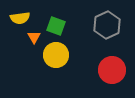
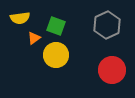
orange triangle: moved 1 px down; rotated 24 degrees clockwise
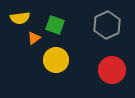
green square: moved 1 px left, 1 px up
yellow circle: moved 5 px down
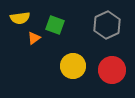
yellow circle: moved 17 px right, 6 px down
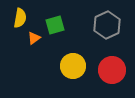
yellow semicircle: rotated 72 degrees counterclockwise
green square: rotated 36 degrees counterclockwise
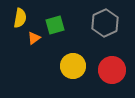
gray hexagon: moved 2 px left, 2 px up
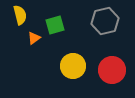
yellow semicircle: moved 3 px up; rotated 24 degrees counterclockwise
gray hexagon: moved 2 px up; rotated 12 degrees clockwise
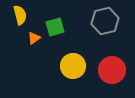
green square: moved 2 px down
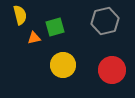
orange triangle: rotated 24 degrees clockwise
yellow circle: moved 10 px left, 1 px up
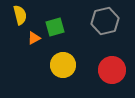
orange triangle: rotated 16 degrees counterclockwise
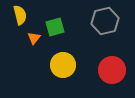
orange triangle: rotated 24 degrees counterclockwise
